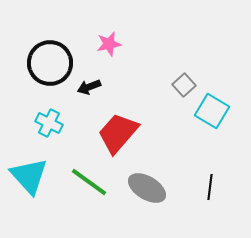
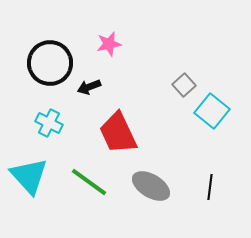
cyan square: rotated 8 degrees clockwise
red trapezoid: rotated 66 degrees counterclockwise
gray ellipse: moved 4 px right, 2 px up
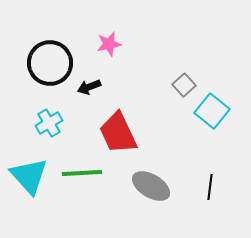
cyan cross: rotated 32 degrees clockwise
green line: moved 7 px left, 9 px up; rotated 39 degrees counterclockwise
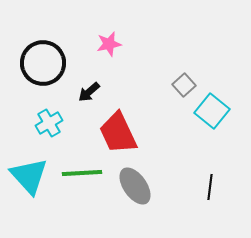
black circle: moved 7 px left
black arrow: moved 5 px down; rotated 20 degrees counterclockwise
gray ellipse: moved 16 px left; rotated 24 degrees clockwise
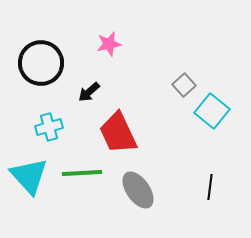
black circle: moved 2 px left
cyan cross: moved 4 px down; rotated 16 degrees clockwise
gray ellipse: moved 3 px right, 4 px down
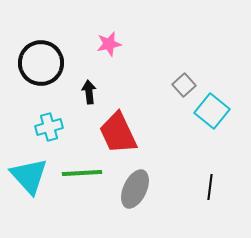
black arrow: rotated 125 degrees clockwise
gray ellipse: moved 3 px left, 1 px up; rotated 60 degrees clockwise
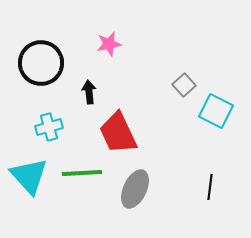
cyan square: moved 4 px right; rotated 12 degrees counterclockwise
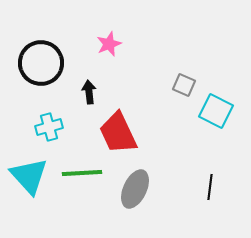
pink star: rotated 10 degrees counterclockwise
gray square: rotated 25 degrees counterclockwise
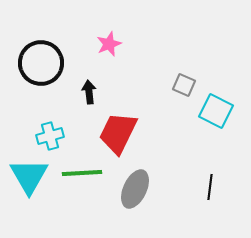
cyan cross: moved 1 px right, 9 px down
red trapezoid: rotated 51 degrees clockwise
cyan triangle: rotated 12 degrees clockwise
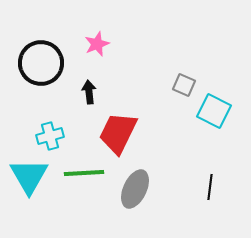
pink star: moved 12 px left
cyan square: moved 2 px left
green line: moved 2 px right
